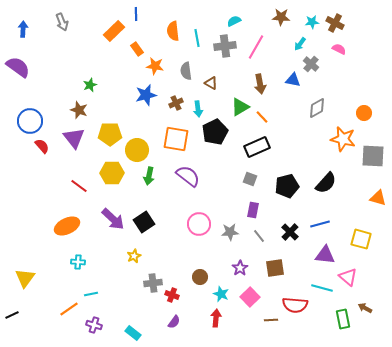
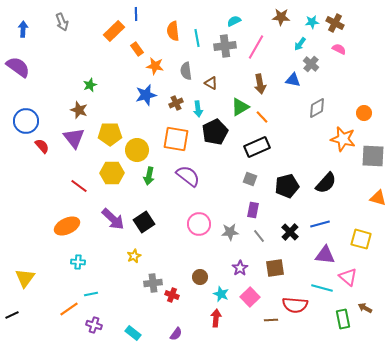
blue circle at (30, 121): moved 4 px left
purple semicircle at (174, 322): moved 2 px right, 12 px down
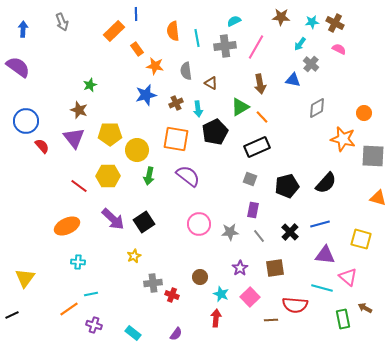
yellow hexagon at (112, 173): moved 4 px left, 3 px down
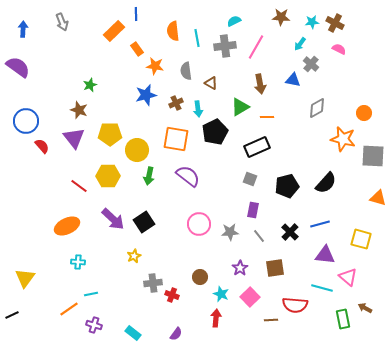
orange line at (262, 117): moved 5 px right; rotated 48 degrees counterclockwise
